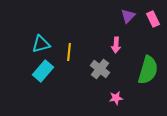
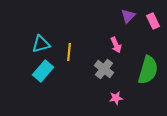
pink rectangle: moved 2 px down
pink arrow: rotated 28 degrees counterclockwise
gray cross: moved 4 px right
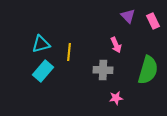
purple triangle: rotated 28 degrees counterclockwise
gray cross: moved 1 px left, 1 px down; rotated 36 degrees counterclockwise
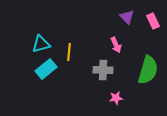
purple triangle: moved 1 px left, 1 px down
cyan rectangle: moved 3 px right, 2 px up; rotated 10 degrees clockwise
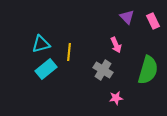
gray cross: rotated 30 degrees clockwise
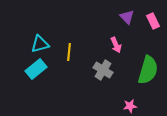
cyan triangle: moved 1 px left
cyan rectangle: moved 10 px left
pink star: moved 14 px right, 8 px down
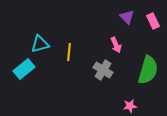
cyan rectangle: moved 12 px left
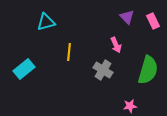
cyan triangle: moved 6 px right, 22 px up
